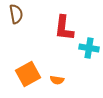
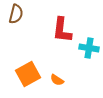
brown semicircle: rotated 24 degrees clockwise
red L-shape: moved 2 px left, 2 px down
orange semicircle: rotated 24 degrees clockwise
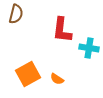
orange semicircle: moved 1 px up
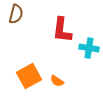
orange square: moved 1 px right, 2 px down
orange semicircle: moved 2 px down
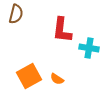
orange semicircle: moved 2 px up
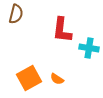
orange square: moved 2 px down
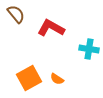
brown semicircle: rotated 54 degrees counterclockwise
red L-shape: moved 11 px left, 2 px up; rotated 112 degrees clockwise
cyan cross: moved 1 px down
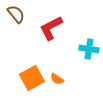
red L-shape: rotated 56 degrees counterclockwise
orange square: moved 3 px right
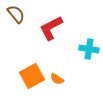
orange square: moved 2 px up
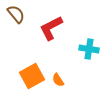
orange semicircle: moved 1 px right, 1 px down; rotated 24 degrees clockwise
